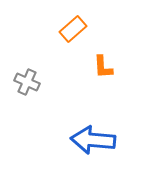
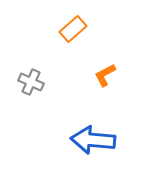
orange L-shape: moved 2 px right, 8 px down; rotated 65 degrees clockwise
gray cross: moved 4 px right
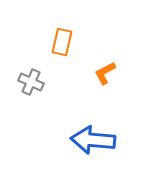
orange rectangle: moved 11 px left, 13 px down; rotated 36 degrees counterclockwise
orange L-shape: moved 2 px up
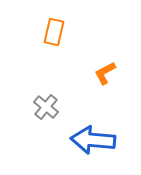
orange rectangle: moved 8 px left, 10 px up
gray cross: moved 15 px right, 25 px down; rotated 15 degrees clockwise
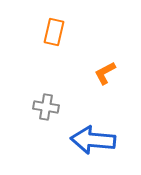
gray cross: rotated 30 degrees counterclockwise
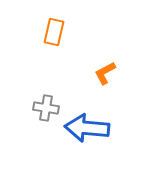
gray cross: moved 1 px down
blue arrow: moved 6 px left, 12 px up
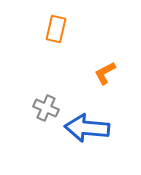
orange rectangle: moved 2 px right, 3 px up
gray cross: rotated 15 degrees clockwise
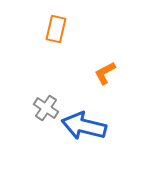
gray cross: rotated 10 degrees clockwise
blue arrow: moved 3 px left, 2 px up; rotated 9 degrees clockwise
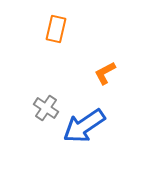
blue arrow: rotated 48 degrees counterclockwise
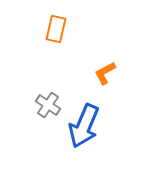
gray cross: moved 2 px right, 3 px up
blue arrow: rotated 33 degrees counterclockwise
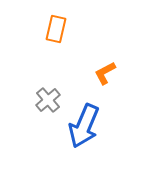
gray cross: moved 5 px up; rotated 15 degrees clockwise
